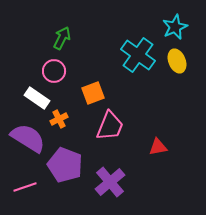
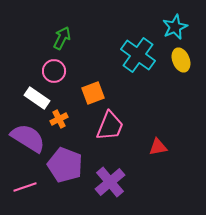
yellow ellipse: moved 4 px right, 1 px up
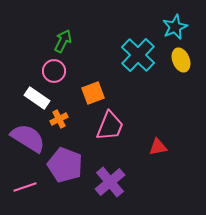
green arrow: moved 1 px right, 3 px down
cyan cross: rotated 8 degrees clockwise
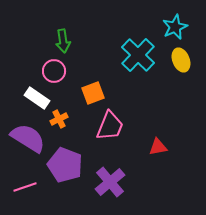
green arrow: rotated 145 degrees clockwise
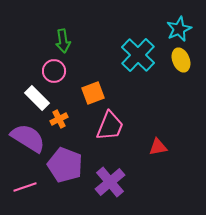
cyan star: moved 4 px right, 2 px down
white rectangle: rotated 10 degrees clockwise
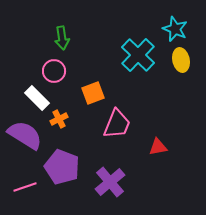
cyan star: moved 4 px left; rotated 25 degrees counterclockwise
green arrow: moved 1 px left, 3 px up
yellow ellipse: rotated 10 degrees clockwise
pink trapezoid: moved 7 px right, 2 px up
purple semicircle: moved 3 px left, 3 px up
purple pentagon: moved 3 px left, 2 px down
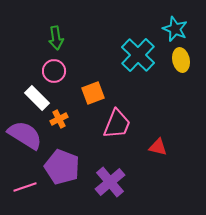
green arrow: moved 6 px left
red triangle: rotated 24 degrees clockwise
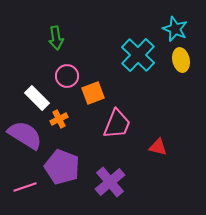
pink circle: moved 13 px right, 5 px down
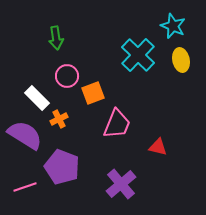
cyan star: moved 2 px left, 3 px up
purple cross: moved 11 px right, 2 px down
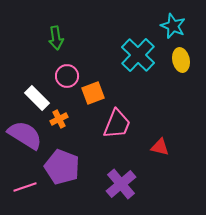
red triangle: moved 2 px right
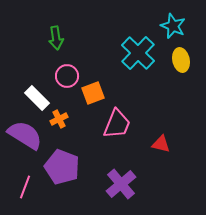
cyan cross: moved 2 px up
red triangle: moved 1 px right, 3 px up
pink line: rotated 50 degrees counterclockwise
